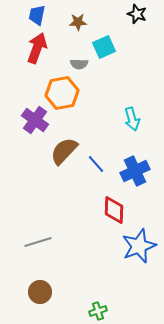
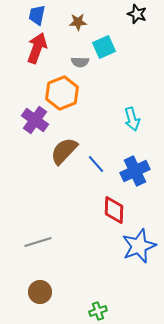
gray semicircle: moved 1 px right, 2 px up
orange hexagon: rotated 12 degrees counterclockwise
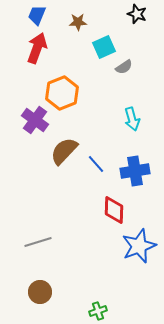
blue trapezoid: rotated 10 degrees clockwise
gray semicircle: moved 44 px right, 5 px down; rotated 36 degrees counterclockwise
blue cross: rotated 16 degrees clockwise
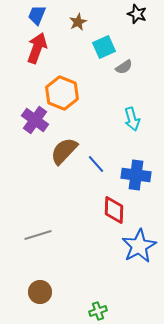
brown star: rotated 24 degrees counterclockwise
orange hexagon: rotated 16 degrees counterclockwise
blue cross: moved 1 px right, 4 px down; rotated 16 degrees clockwise
gray line: moved 7 px up
blue star: rotated 8 degrees counterclockwise
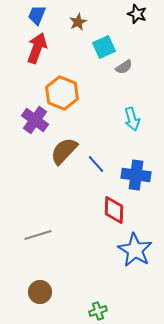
blue star: moved 4 px left, 4 px down; rotated 12 degrees counterclockwise
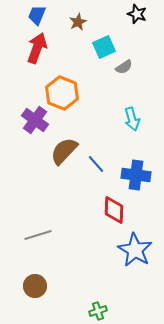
brown circle: moved 5 px left, 6 px up
